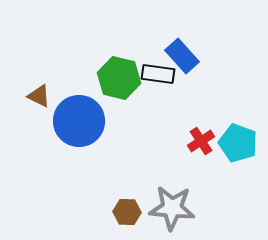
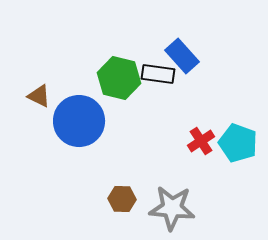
brown hexagon: moved 5 px left, 13 px up
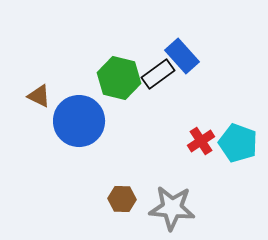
black rectangle: rotated 44 degrees counterclockwise
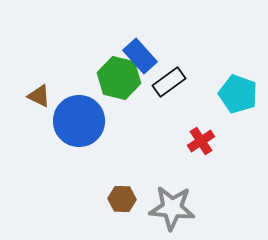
blue rectangle: moved 42 px left
black rectangle: moved 11 px right, 8 px down
cyan pentagon: moved 49 px up
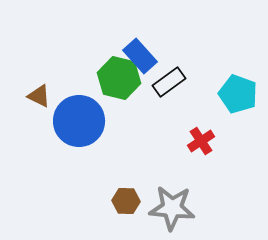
brown hexagon: moved 4 px right, 2 px down
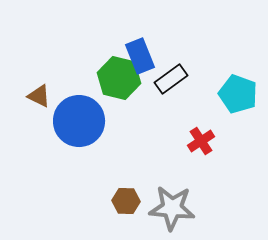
blue rectangle: rotated 20 degrees clockwise
black rectangle: moved 2 px right, 3 px up
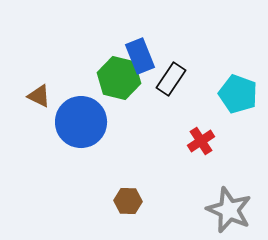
black rectangle: rotated 20 degrees counterclockwise
blue circle: moved 2 px right, 1 px down
brown hexagon: moved 2 px right
gray star: moved 57 px right, 2 px down; rotated 18 degrees clockwise
